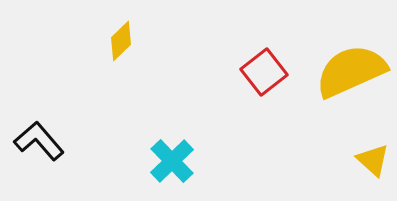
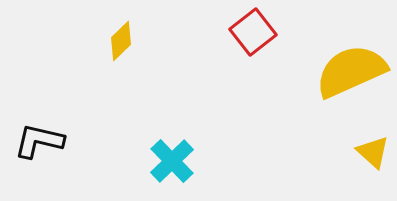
red square: moved 11 px left, 40 px up
black L-shape: rotated 36 degrees counterclockwise
yellow triangle: moved 8 px up
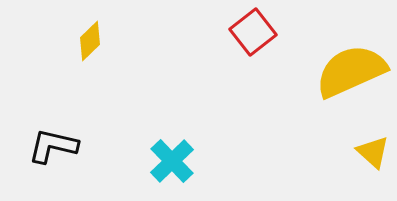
yellow diamond: moved 31 px left
black L-shape: moved 14 px right, 5 px down
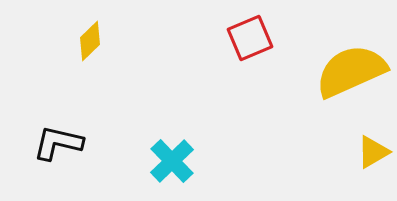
red square: moved 3 px left, 6 px down; rotated 15 degrees clockwise
black L-shape: moved 5 px right, 3 px up
yellow triangle: rotated 48 degrees clockwise
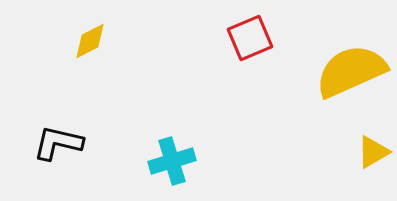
yellow diamond: rotated 18 degrees clockwise
cyan cross: rotated 27 degrees clockwise
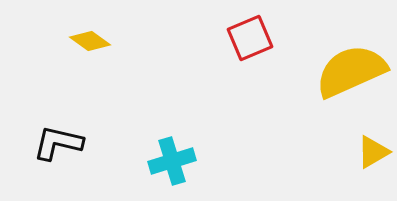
yellow diamond: rotated 63 degrees clockwise
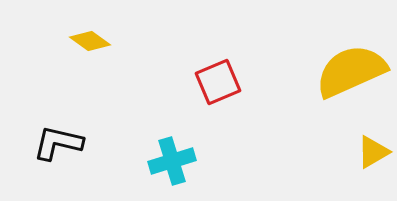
red square: moved 32 px left, 44 px down
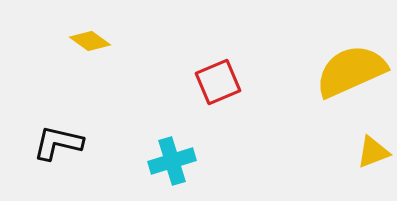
yellow triangle: rotated 9 degrees clockwise
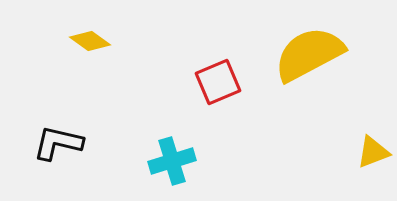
yellow semicircle: moved 42 px left, 17 px up; rotated 4 degrees counterclockwise
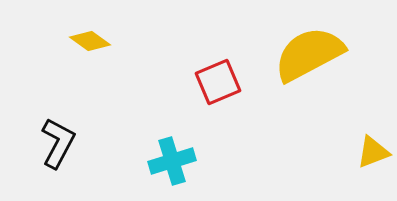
black L-shape: rotated 105 degrees clockwise
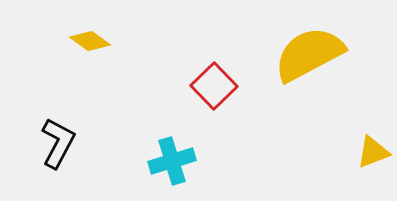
red square: moved 4 px left, 4 px down; rotated 21 degrees counterclockwise
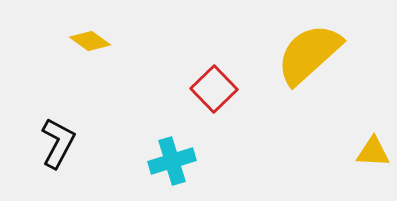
yellow semicircle: rotated 14 degrees counterclockwise
red square: moved 3 px down
yellow triangle: rotated 24 degrees clockwise
